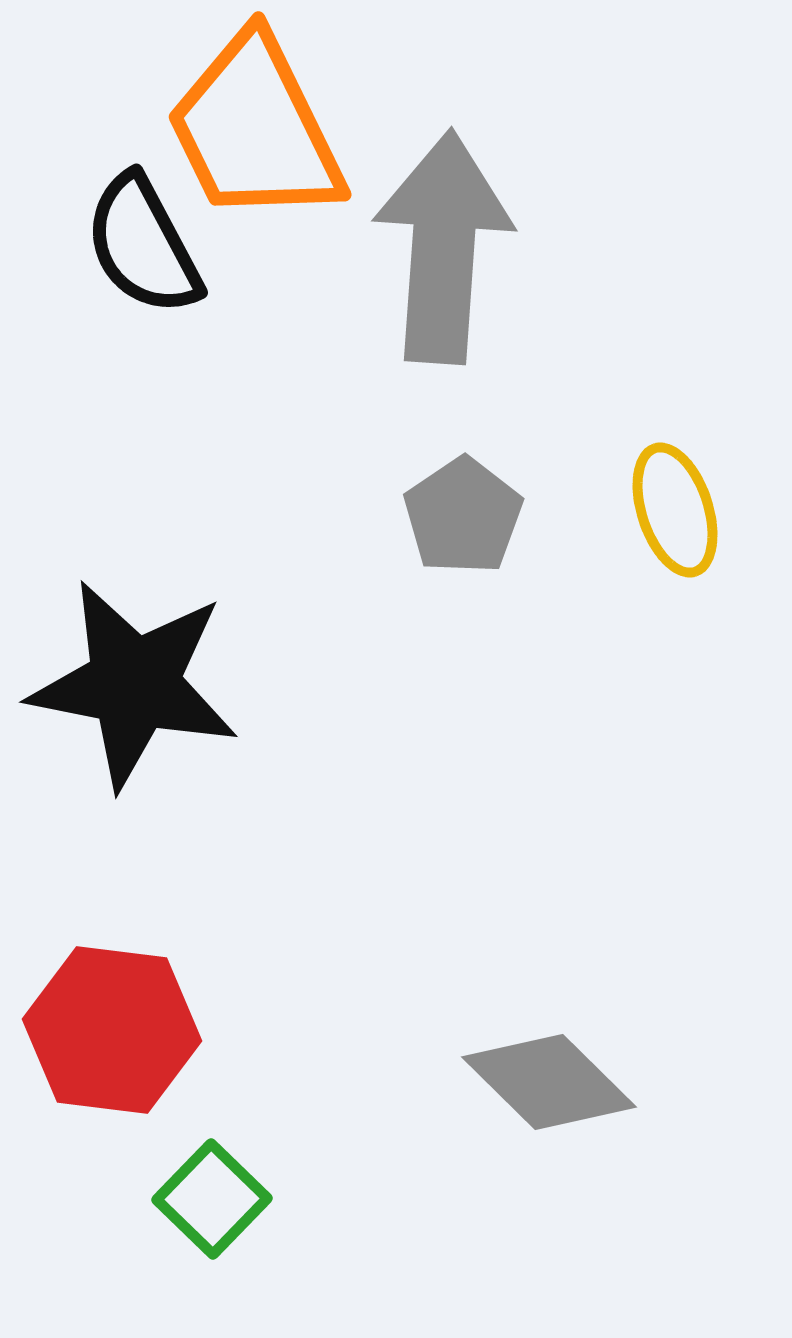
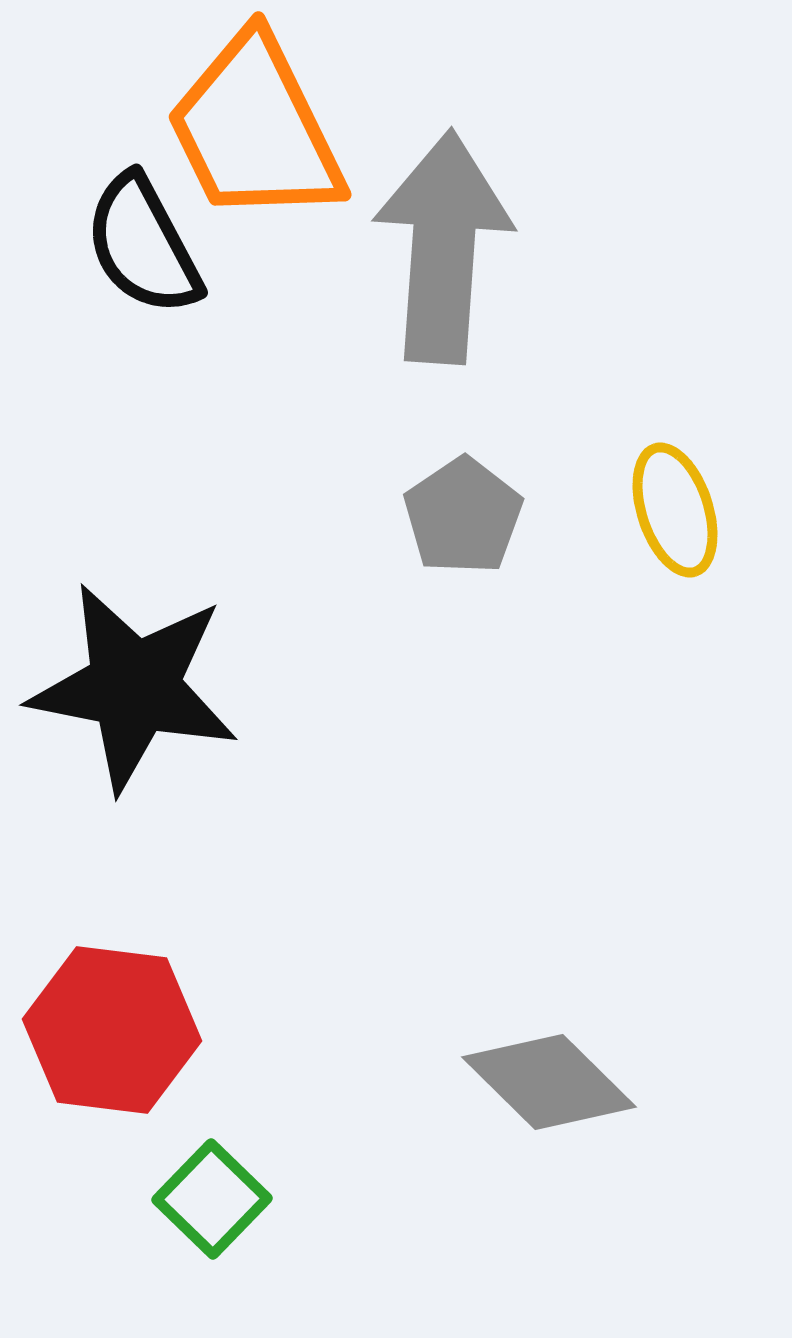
black star: moved 3 px down
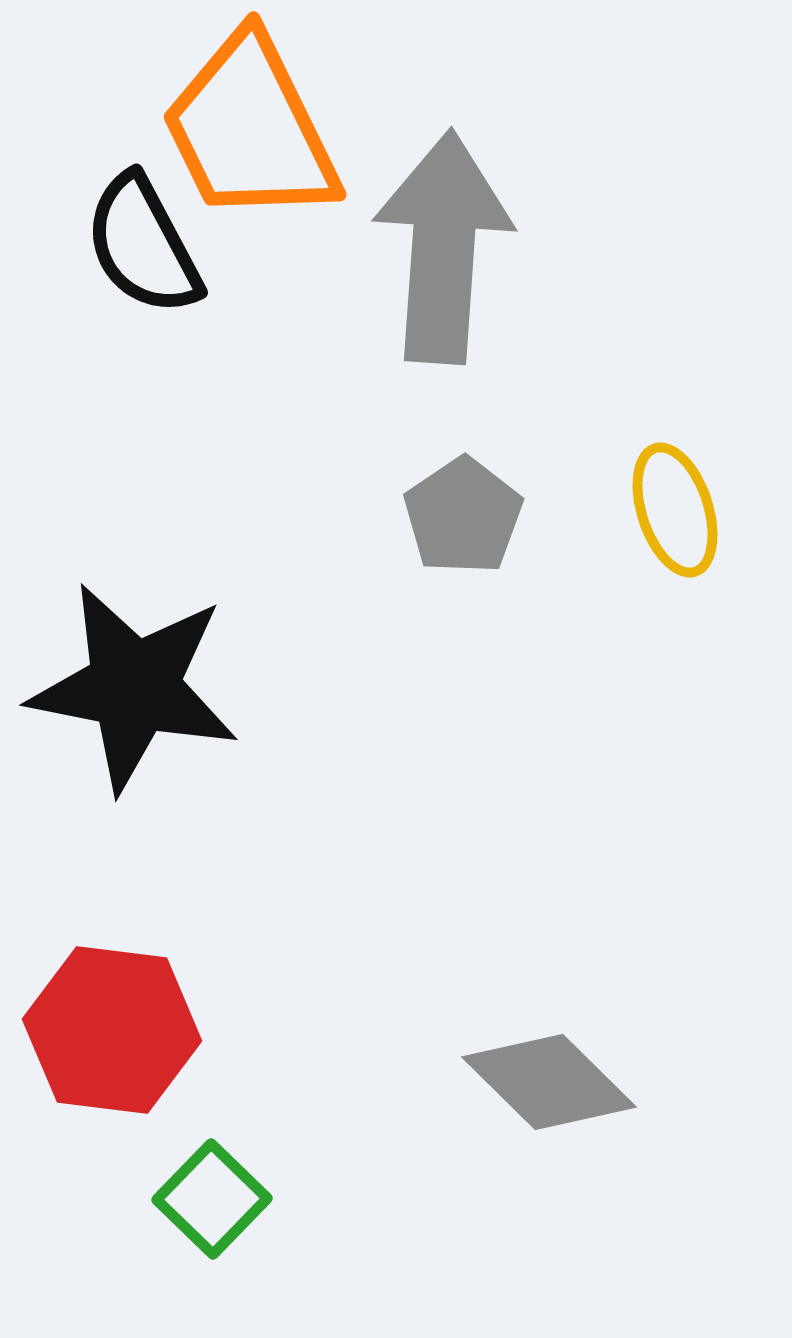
orange trapezoid: moved 5 px left
